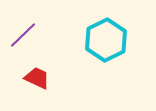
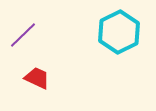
cyan hexagon: moved 13 px right, 8 px up
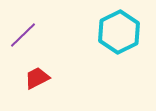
red trapezoid: rotated 52 degrees counterclockwise
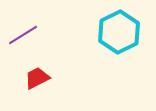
purple line: rotated 12 degrees clockwise
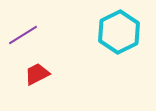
red trapezoid: moved 4 px up
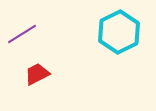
purple line: moved 1 px left, 1 px up
